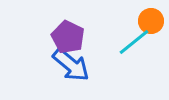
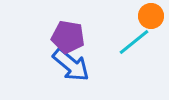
orange circle: moved 5 px up
purple pentagon: rotated 16 degrees counterclockwise
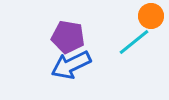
blue arrow: rotated 114 degrees clockwise
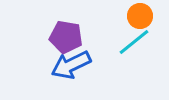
orange circle: moved 11 px left
purple pentagon: moved 2 px left
